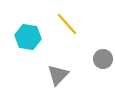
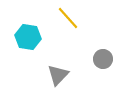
yellow line: moved 1 px right, 6 px up
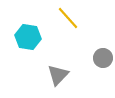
gray circle: moved 1 px up
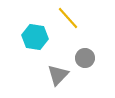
cyan hexagon: moved 7 px right
gray circle: moved 18 px left
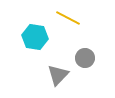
yellow line: rotated 20 degrees counterclockwise
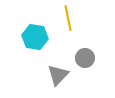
yellow line: rotated 50 degrees clockwise
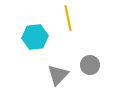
cyan hexagon: rotated 15 degrees counterclockwise
gray circle: moved 5 px right, 7 px down
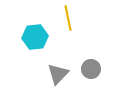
gray circle: moved 1 px right, 4 px down
gray triangle: moved 1 px up
